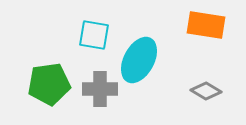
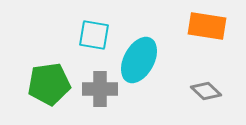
orange rectangle: moved 1 px right, 1 px down
gray diamond: rotated 12 degrees clockwise
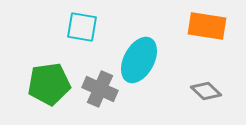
cyan square: moved 12 px left, 8 px up
gray cross: rotated 24 degrees clockwise
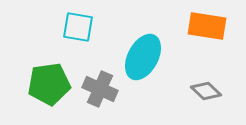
cyan square: moved 4 px left
cyan ellipse: moved 4 px right, 3 px up
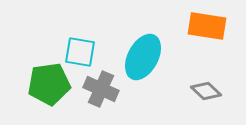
cyan square: moved 2 px right, 25 px down
gray cross: moved 1 px right
